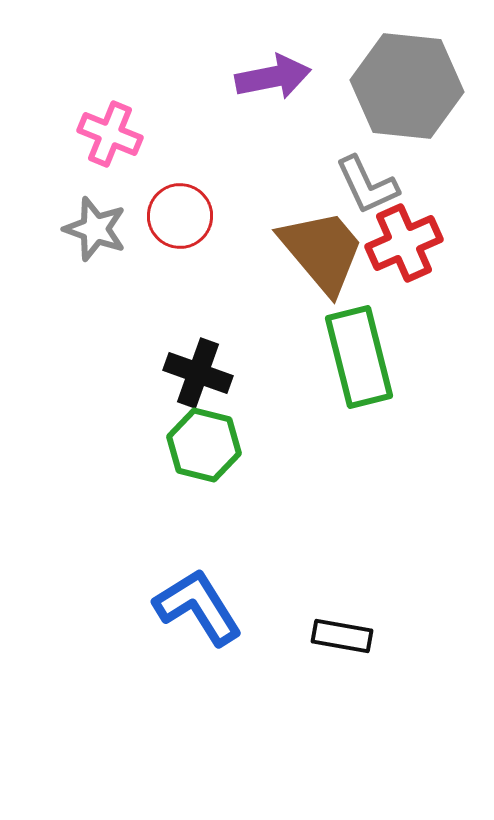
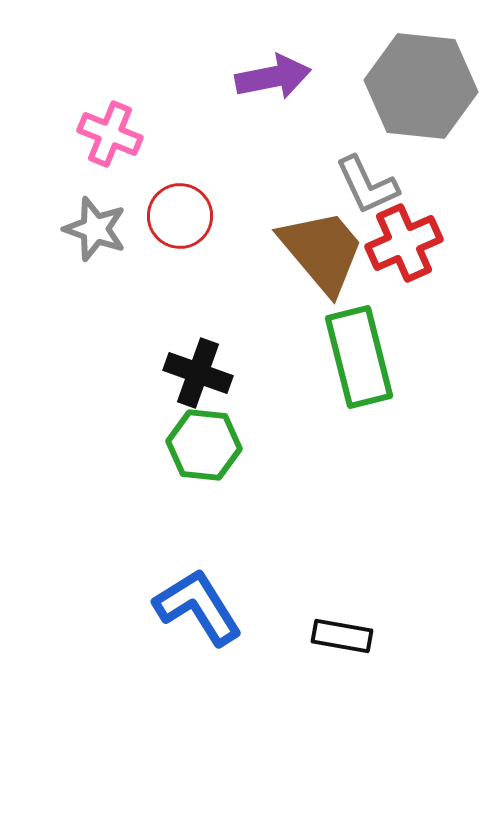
gray hexagon: moved 14 px right
green hexagon: rotated 8 degrees counterclockwise
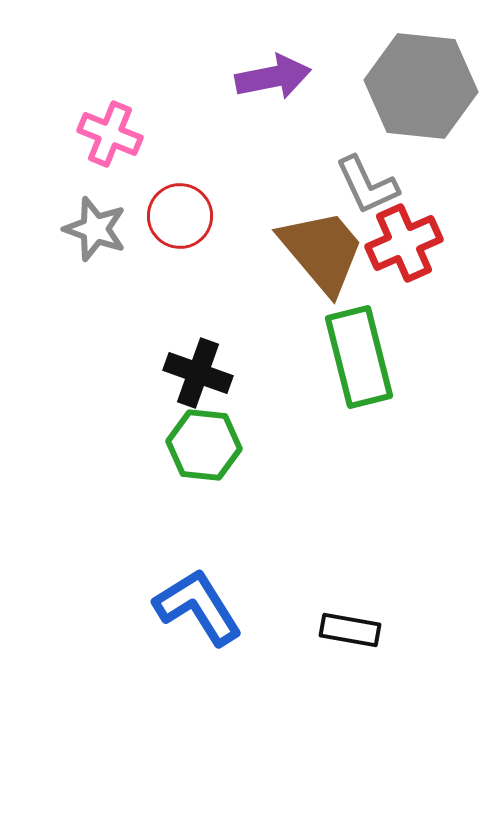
black rectangle: moved 8 px right, 6 px up
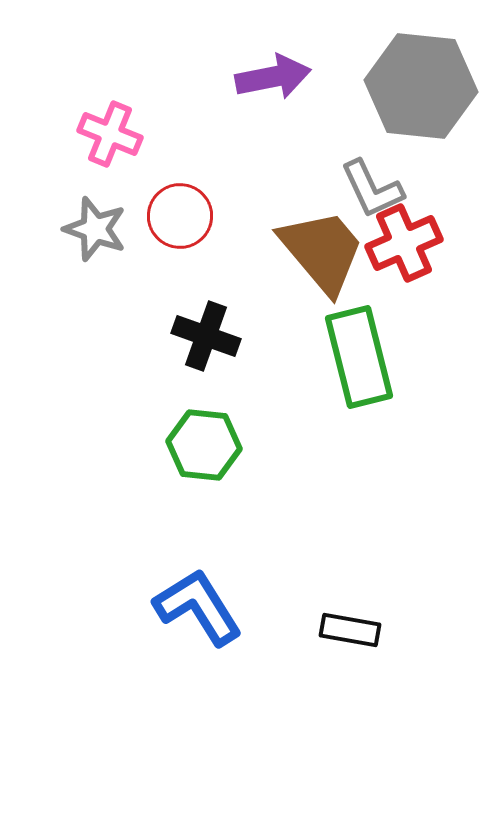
gray L-shape: moved 5 px right, 4 px down
black cross: moved 8 px right, 37 px up
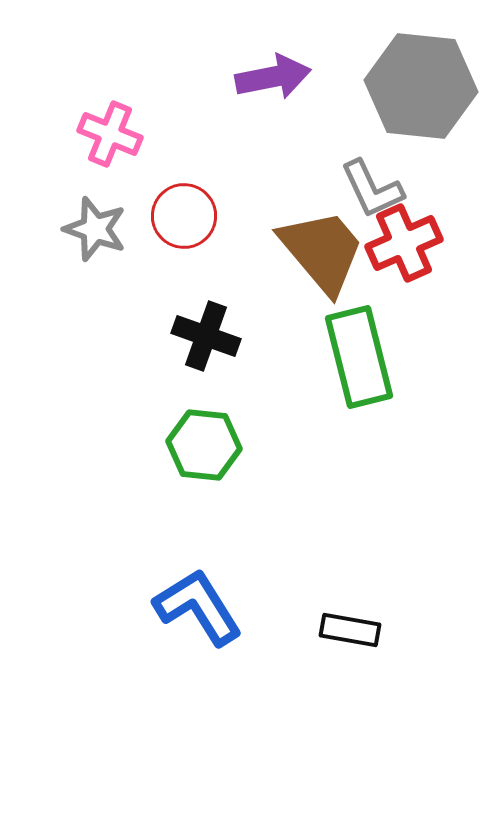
red circle: moved 4 px right
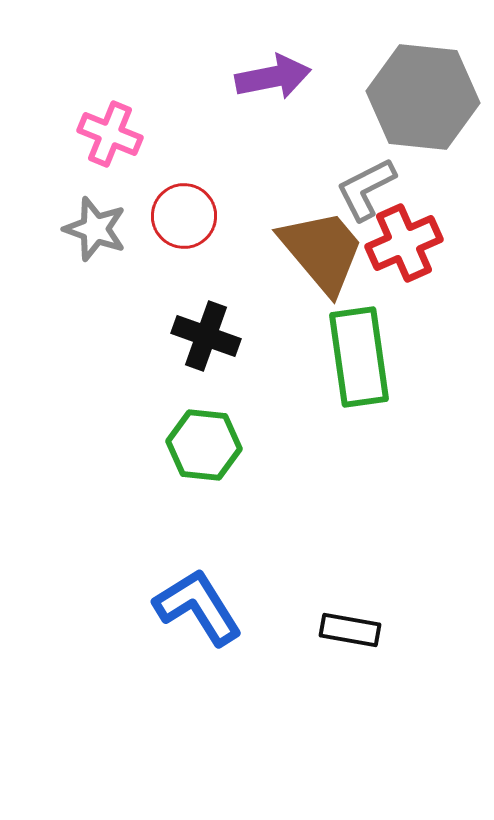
gray hexagon: moved 2 px right, 11 px down
gray L-shape: moved 6 px left; rotated 88 degrees clockwise
green rectangle: rotated 6 degrees clockwise
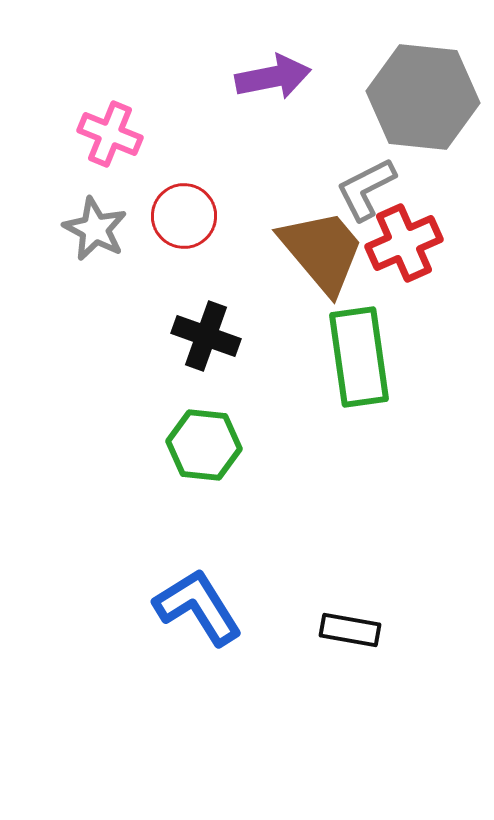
gray star: rotated 8 degrees clockwise
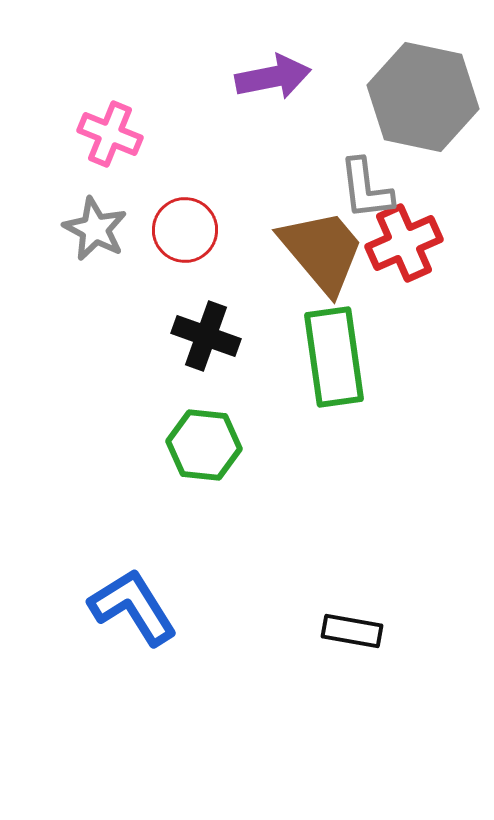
gray hexagon: rotated 6 degrees clockwise
gray L-shape: rotated 70 degrees counterclockwise
red circle: moved 1 px right, 14 px down
green rectangle: moved 25 px left
blue L-shape: moved 65 px left
black rectangle: moved 2 px right, 1 px down
